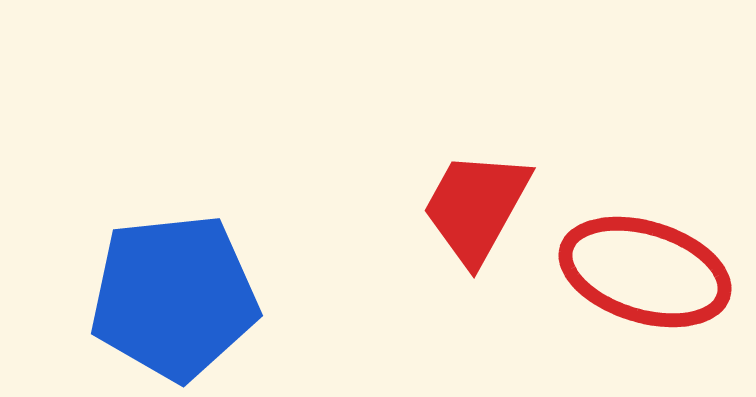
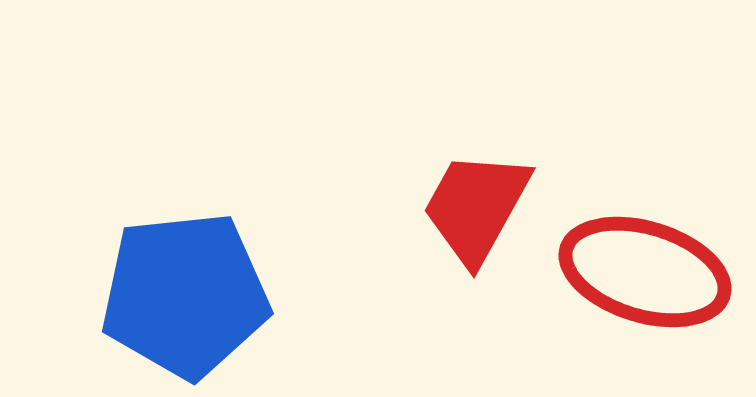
blue pentagon: moved 11 px right, 2 px up
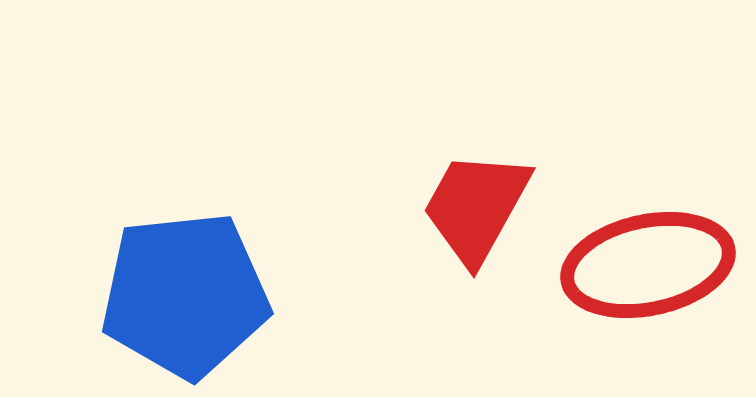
red ellipse: moved 3 px right, 7 px up; rotated 29 degrees counterclockwise
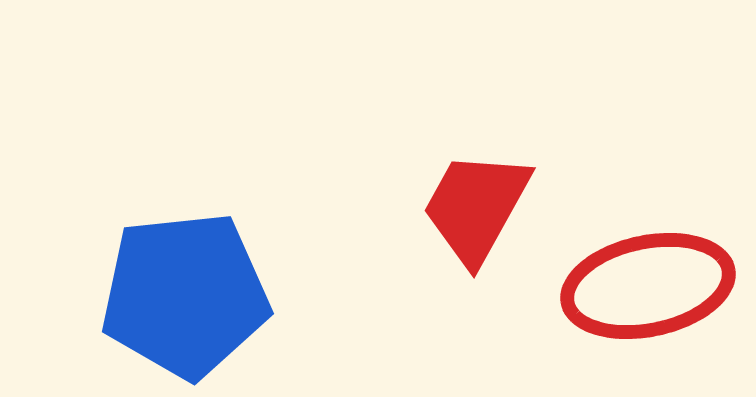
red ellipse: moved 21 px down
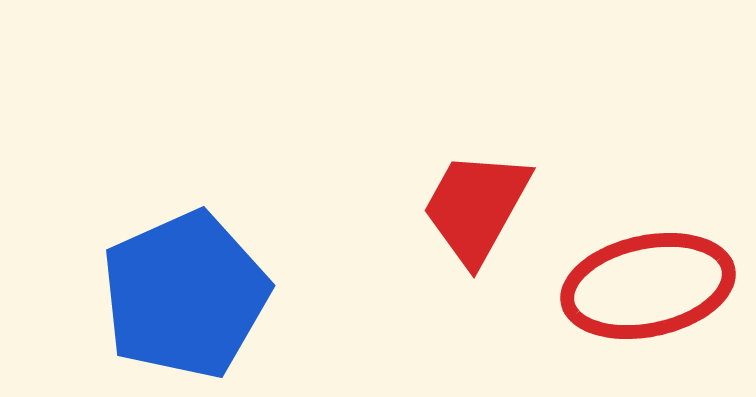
blue pentagon: rotated 18 degrees counterclockwise
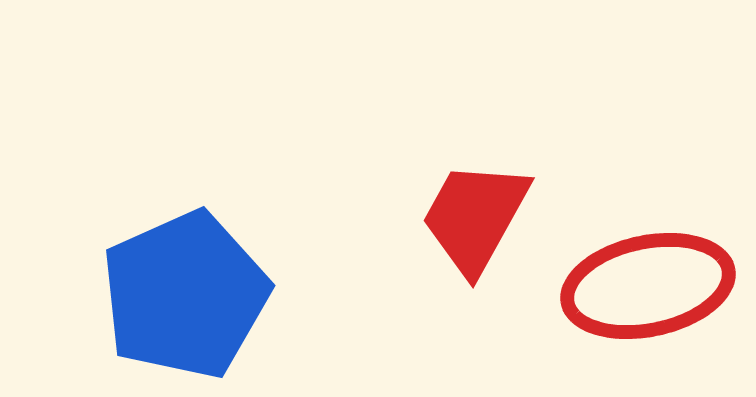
red trapezoid: moved 1 px left, 10 px down
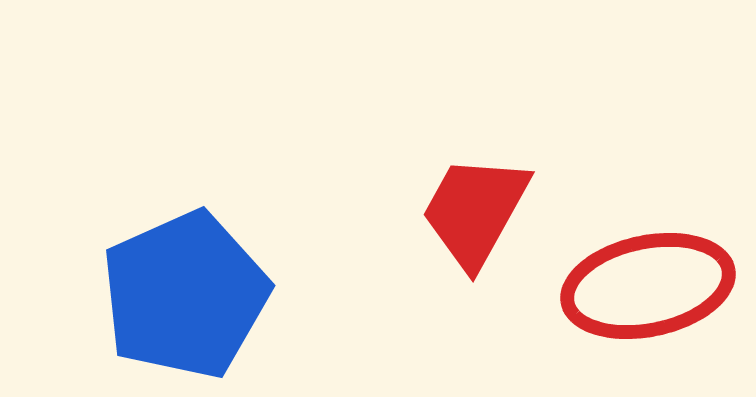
red trapezoid: moved 6 px up
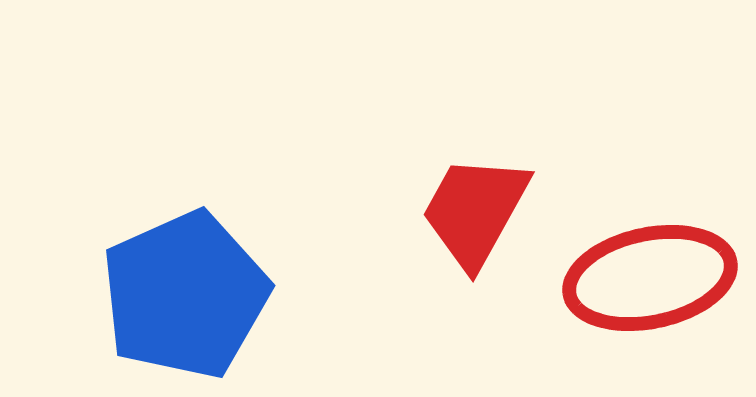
red ellipse: moved 2 px right, 8 px up
